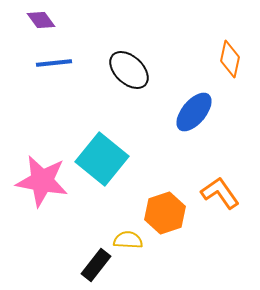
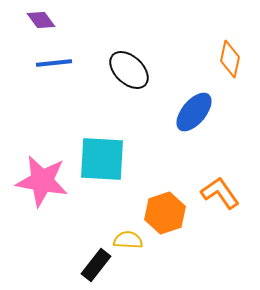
cyan square: rotated 36 degrees counterclockwise
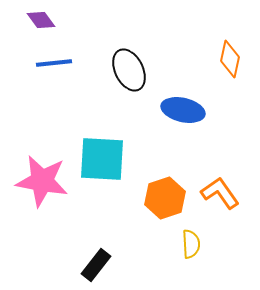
black ellipse: rotated 21 degrees clockwise
blue ellipse: moved 11 px left, 2 px up; rotated 63 degrees clockwise
orange hexagon: moved 15 px up
yellow semicircle: moved 63 px right, 4 px down; rotated 84 degrees clockwise
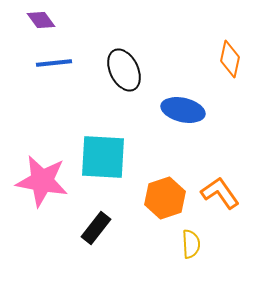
black ellipse: moved 5 px left
cyan square: moved 1 px right, 2 px up
black rectangle: moved 37 px up
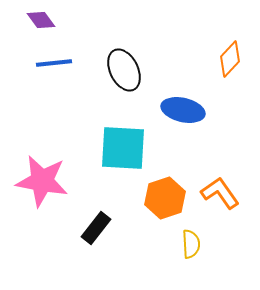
orange diamond: rotated 30 degrees clockwise
cyan square: moved 20 px right, 9 px up
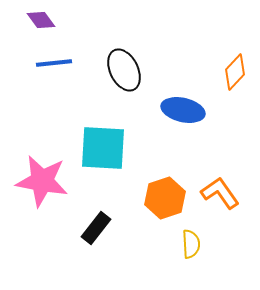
orange diamond: moved 5 px right, 13 px down
cyan square: moved 20 px left
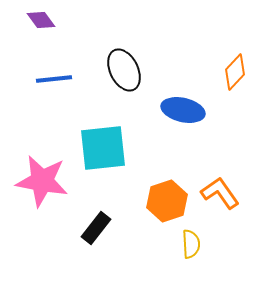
blue line: moved 16 px down
cyan square: rotated 9 degrees counterclockwise
orange hexagon: moved 2 px right, 3 px down
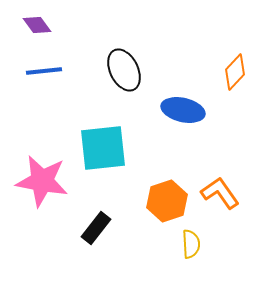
purple diamond: moved 4 px left, 5 px down
blue line: moved 10 px left, 8 px up
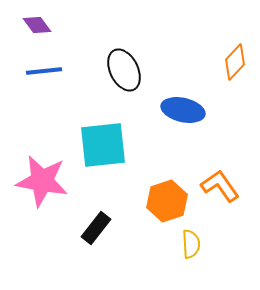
orange diamond: moved 10 px up
cyan square: moved 3 px up
orange L-shape: moved 7 px up
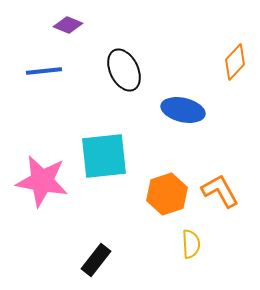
purple diamond: moved 31 px right; rotated 32 degrees counterclockwise
cyan square: moved 1 px right, 11 px down
orange L-shape: moved 5 px down; rotated 6 degrees clockwise
orange hexagon: moved 7 px up
black rectangle: moved 32 px down
